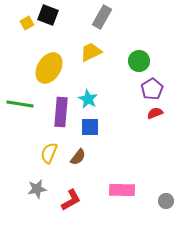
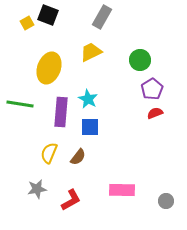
green circle: moved 1 px right, 1 px up
yellow ellipse: rotated 12 degrees counterclockwise
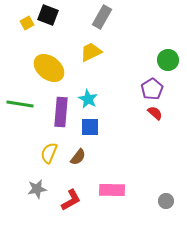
green circle: moved 28 px right
yellow ellipse: rotated 72 degrees counterclockwise
red semicircle: rotated 63 degrees clockwise
pink rectangle: moved 10 px left
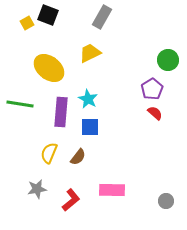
yellow trapezoid: moved 1 px left, 1 px down
red L-shape: rotated 10 degrees counterclockwise
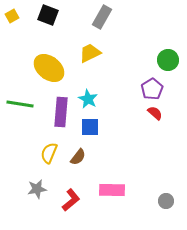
yellow square: moved 15 px left, 7 px up
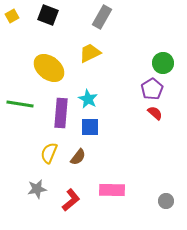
green circle: moved 5 px left, 3 px down
purple rectangle: moved 1 px down
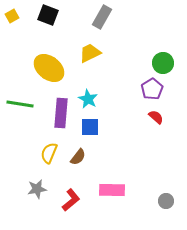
red semicircle: moved 1 px right, 4 px down
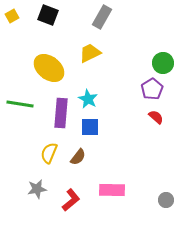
gray circle: moved 1 px up
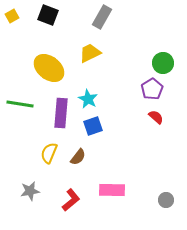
blue square: moved 3 px right, 1 px up; rotated 18 degrees counterclockwise
gray star: moved 7 px left, 2 px down
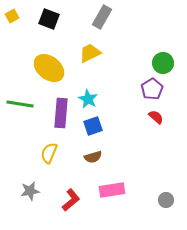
black square: moved 1 px right, 4 px down
brown semicircle: moved 15 px right; rotated 36 degrees clockwise
pink rectangle: rotated 10 degrees counterclockwise
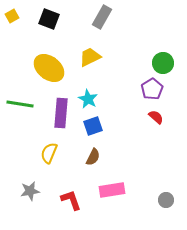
yellow trapezoid: moved 4 px down
brown semicircle: rotated 48 degrees counterclockwise
red L-shape: rotated 70 degrees counterclockwise
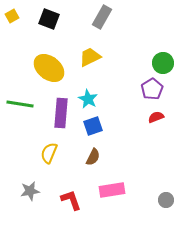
red semicircle: rotated 63 degrees counterclockwise
